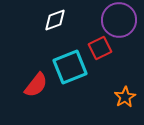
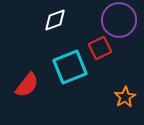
red semicircle: moved 9 px left
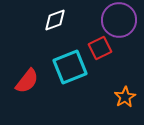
red semicircle: moved 4 px up
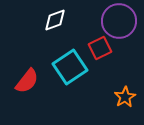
purple circle: moved 1 px down
cyan square: rotated 12 degrees counterclockwise
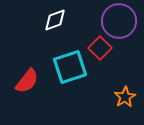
red square: rotated 20 degrees counterclockwise
cyan square: rotated 16 degrees clockwise
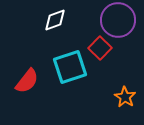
purple circle: moved 1 px left, 1 px up
orange star: rotated 10 degrees counterclockwise
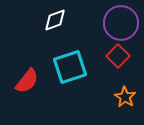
purple circle: moved 3 px right, 3 px down
red square: moved 18 px right, 8 px down
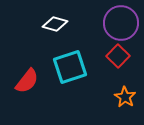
white diamond: moved 4 px down; rotated 35 degrees clockwise
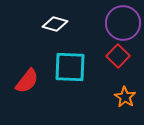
purple circle: moved 2 px right
cyan square: rotated 20 degrees clockwise
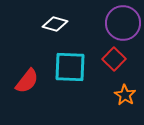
red square: moved 4 px left, 3 px down
orange star: moved 2 px up
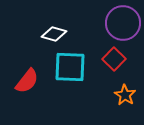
white diamond: moved 1 px left, 10 px down
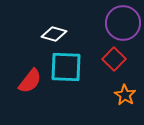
cyan square: moved 4 px left
red semicircle: moved 3 px right
